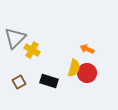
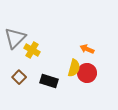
brown square: moved 5 px up; rotated 16 degrees counterclockwise
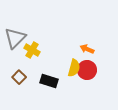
red circle: moved 3 px up
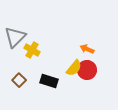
gray triangle: moved 1 px up
yellow semicircle: rotated 24 degrees clockwise
brown square: moved 3 px down
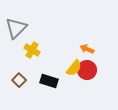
gray triangle: moved 1 px right, 9 px up
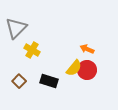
brown square: moved 1 px down
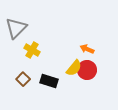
brown square: moved 4 px right, 2 px up
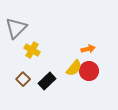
orange arrow: moved 1 px right; rotated 144 degrees clockwise
red circle: moved 2 px right, 1 px down
black rectangle: moved 2 px left; rotated 60 degrees counterclockwise
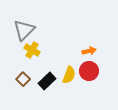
gray triangle: moved 8 px right, 2 px down
orange arrow: moved 1 px right, 2 px down
yellow semicircle: moved 5 px left, 7 px down; rotated 18 degrees counterclockwise
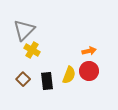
black rectangle: rotated 54 degrees counterclockwise
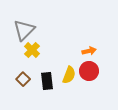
yellow cross: rotated 14 degrees clockwise
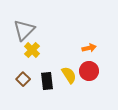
orange arrow: moved 3 px up
yellow semicircle: rotated 54 degrees counterclockwise
